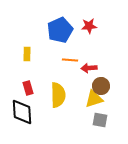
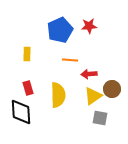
red arrow: moved 6 px down
brown circle: moved 11 px right, 3 px down
yellow triangle: moved 1 px left, 3 px up; rotated 18 degrees counterclockwise
black diamond: moved 1 px left
gray square: moved 2 px up
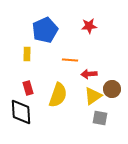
blue pentagon: moved 15 px left
yellow semicircle: rotated 20 degrees clockwise
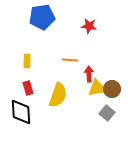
red star: rotated 14 degrees clockwise
blue pentagon: moved 3 px left, 13 px up; rotated 15 degrees clockwise
yellow rectangle: moved 7 px down
red arrow: rotated 91 degrees clockwise
yellow triangle: moved 4 px right, 8 px up; rotated 24 degrees clockwise
gray square: moved 7 px right, 5 px up; rotated 28 degrees clockwise
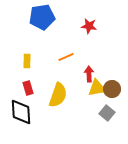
orange line: moved 4 px left, 3 px up; rotated 28 degrees counterclockwise
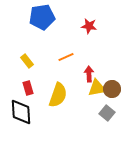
yellow rectangle: rotated 40 degrees counterclockwise
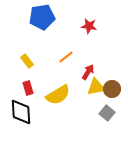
orange line: rotated 14 degrees counterclockwise
red arrow: moved 1 px left, 2 px up; rotated 35 degrees clockwise
yellow triangle: moved 1 px left, 1 px up
yellow semicircle: rotated 40 degrees clockwise
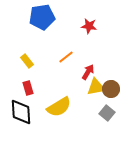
brown circle: moved 1 px left
yellow semicircle: moved 1 px right, 12 px down
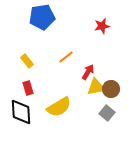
red star: moved 13 px right; rotated 21 degrees counterclockwise
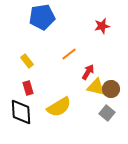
orange line: moved 3 px right, 3 px up
yellow triangle: rotated 24 degrees clockwise
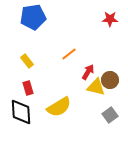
blue pentagon: moved 9 px left
red star: moved 8 px right, 7 px up; rotated 14 degrees clockwise
brown circle: moved 1 px left, 9 px up
gray square: moved 3 px right, 2 px down; rotated 14 degrees clockwise
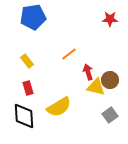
red arrow: rotated 49 degrees counterclockwise
black diamond: moved 3 px right, 4 px down
